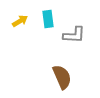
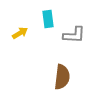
yellow arrow: moved 12 px down
brown semicircle: rotated 30 degrees clockwise
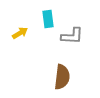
gray L-shape: moved 2 px left, 1 px down
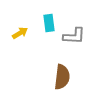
cyan rectangle: moved 1 px right, 4 px down
gray L-shape: moved 2 px right
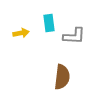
yellow arrow: moved 1 px right; rotated 21 degrees clockwise
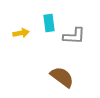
brown semicircle: rotated 60 degrees counterclockwise
